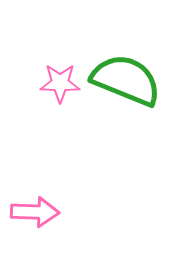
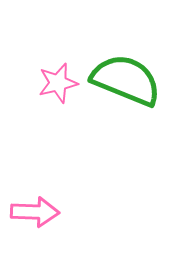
pink star: moved 2 px left; rotated 15 degrees counterclockwise
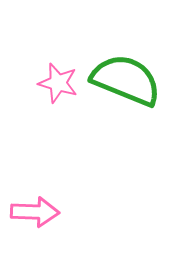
pink star: rotated 30 degrees clockwise
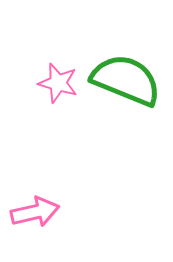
pink arrow: rotated 15 degrees counterclockwise
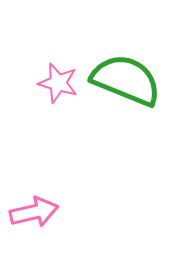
pink arrow: moved 1 px left
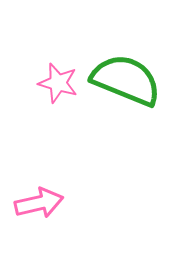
pink arrow: moved 5 px right, 9 px up
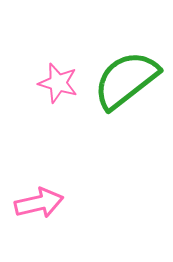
green semicircle: rotated 60 degrees counterclockwise
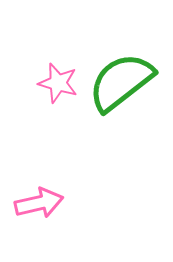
green semicircle: moved 5 px left, 2 px down
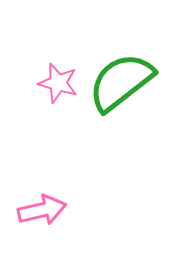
pink arrow: moved 3 px right, 7 px down
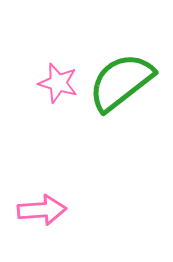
pink arrow: rotated 9 degrees clockwise
